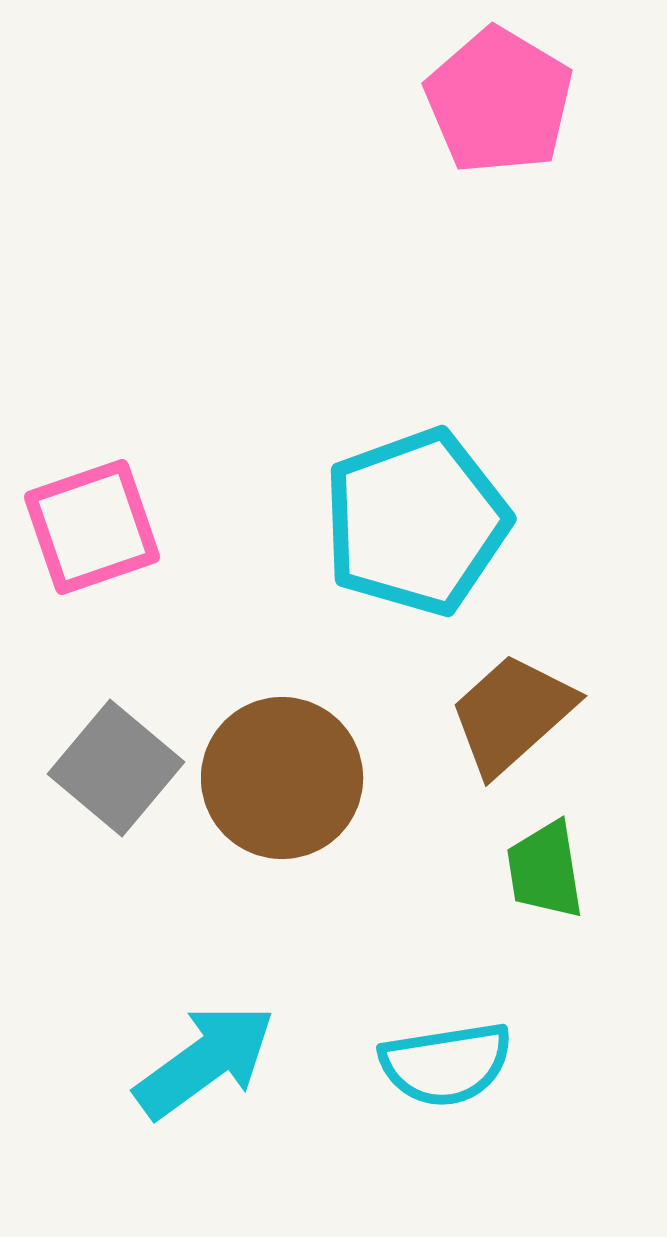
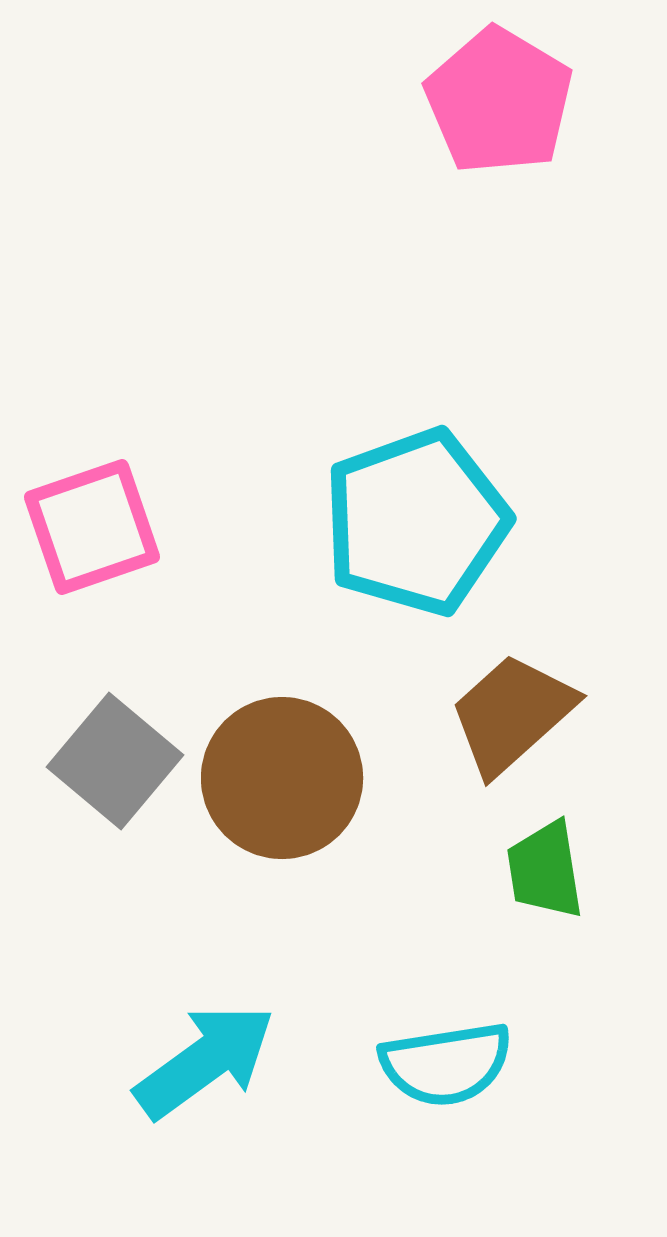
gray square: moved 1 px left, 7 px up
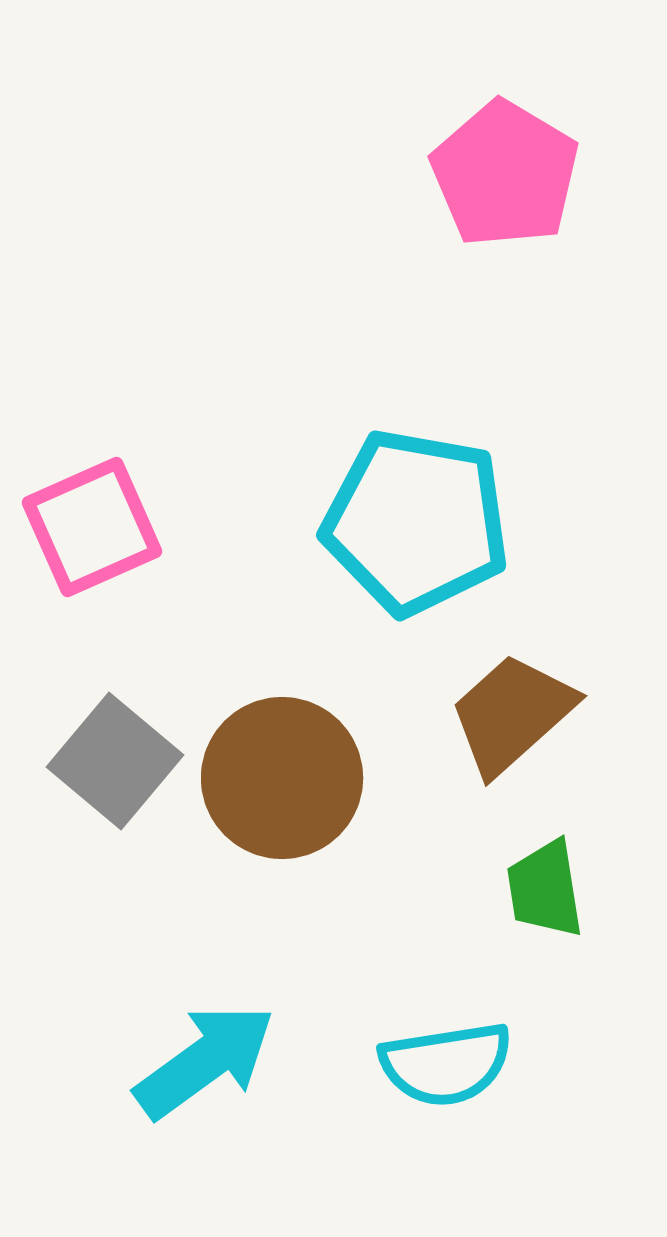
pink pentagon: moved 6 px right, 73 px down
cyan pentagon: rotated 30 degrees clockwise
pink square: rotated 5 degrees counterclockwise
green trapezoid: moved 19 px down
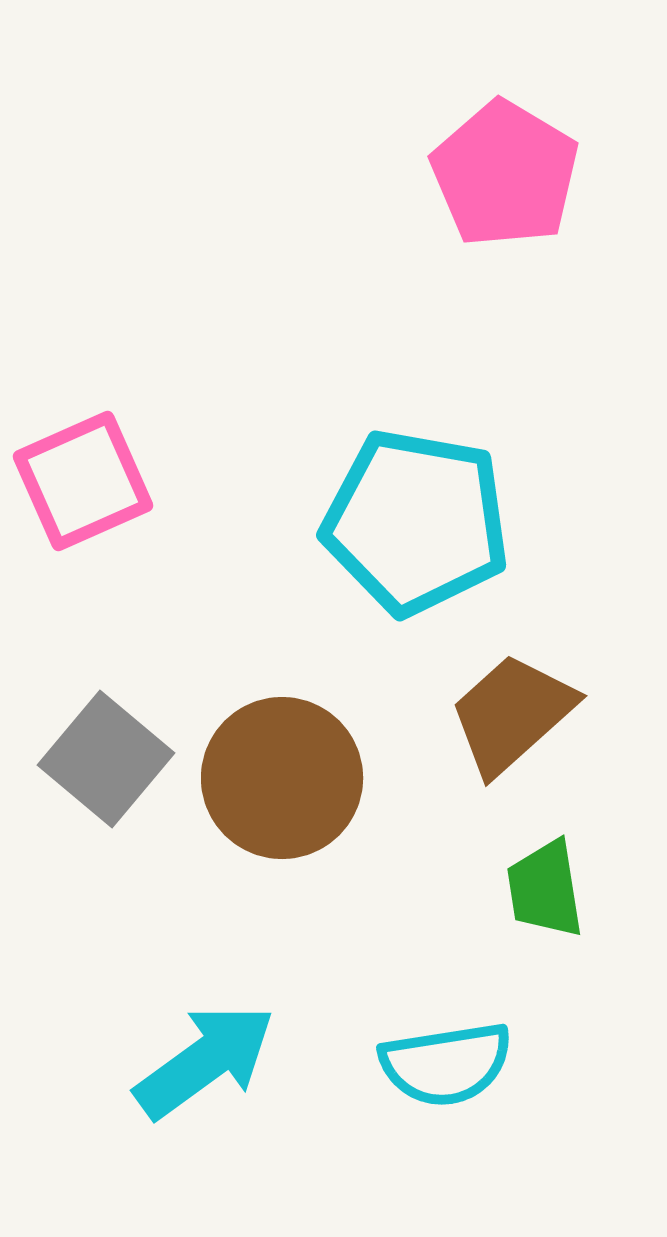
pink square: moved 9 px left, 46 px up
gray square: moved 9 px left, 2 px up
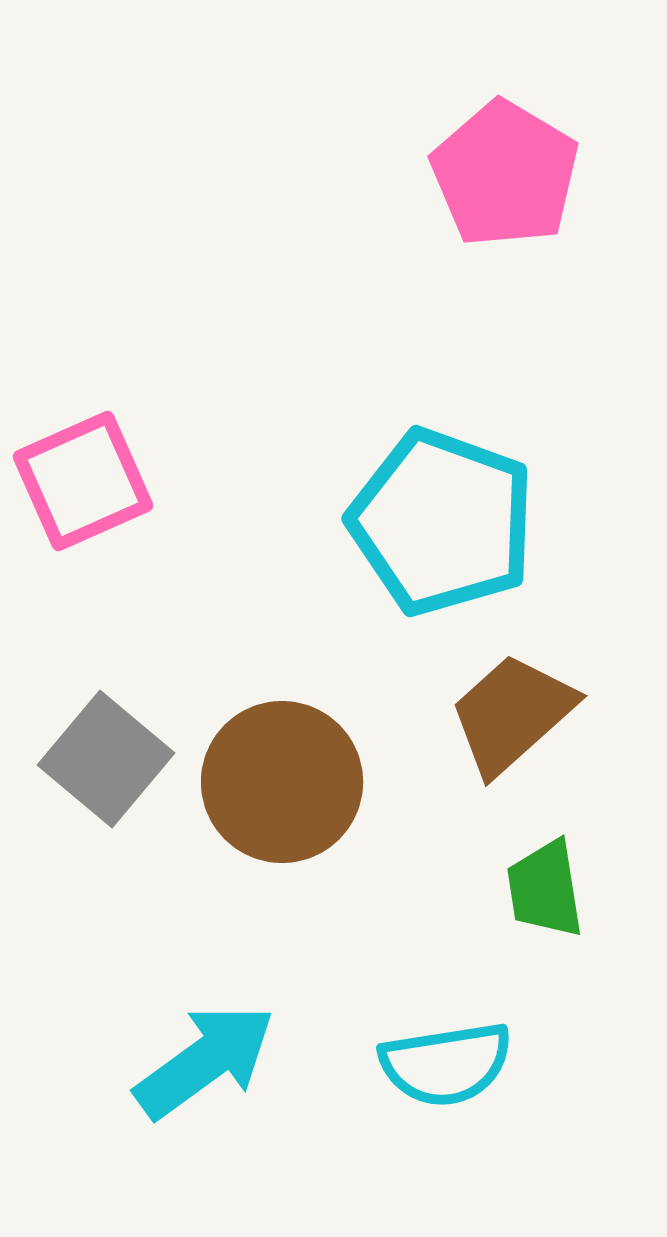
cyan pentagon: moved 26 px right; rotated 10 degrees clockwise
brown circle: moved 4 px down
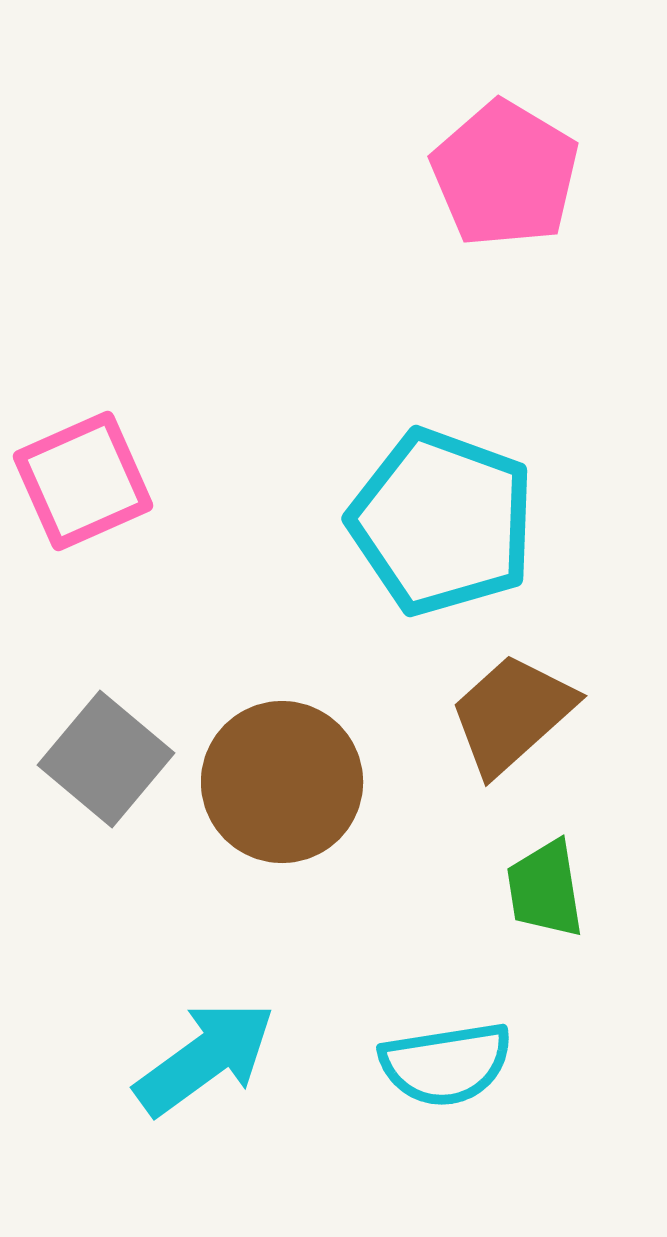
cyan arrow: moved 3 px up
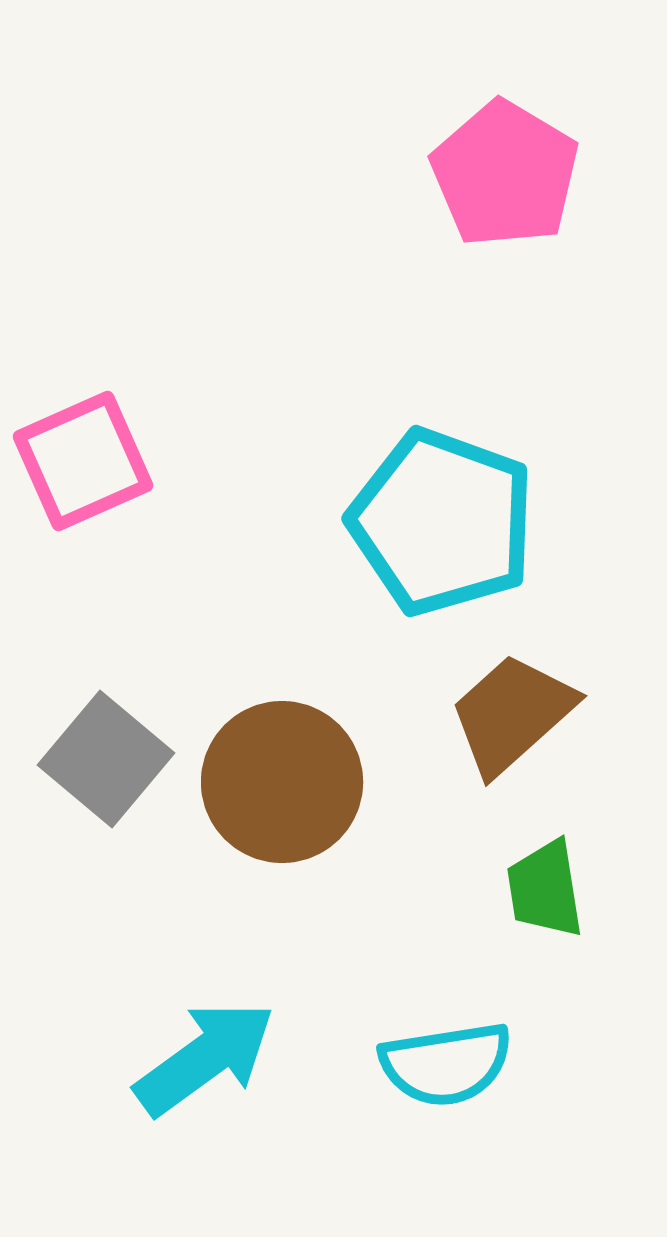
pink square: moved 20 px up
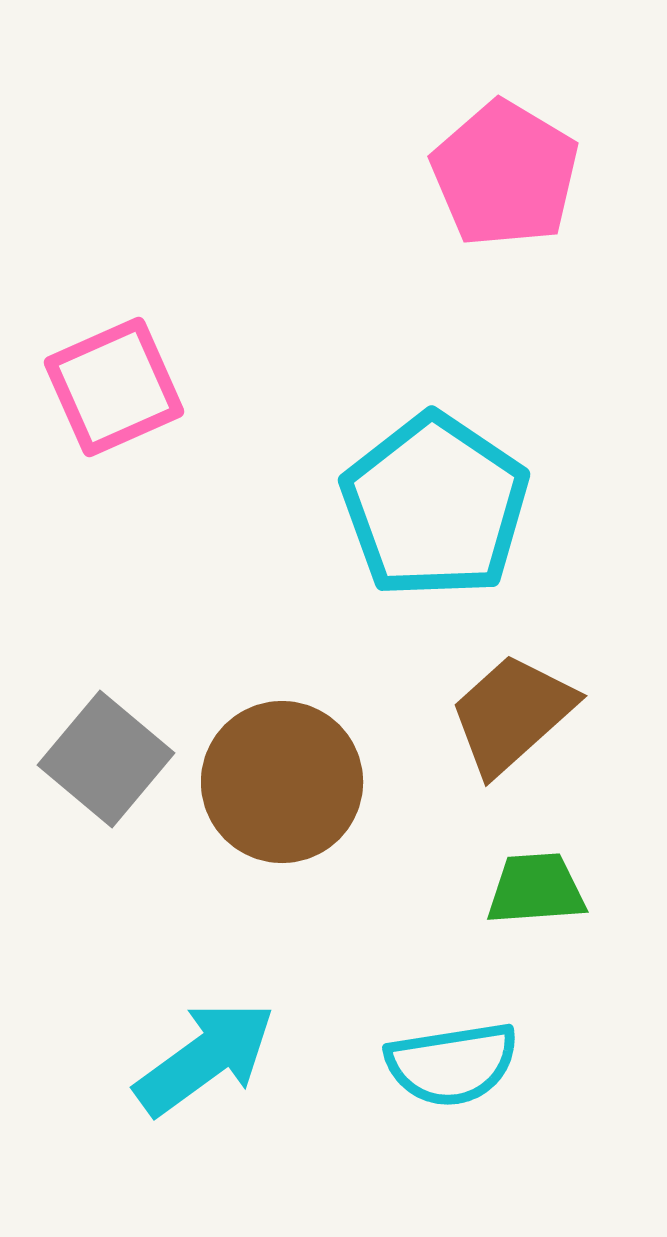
pink square: moved 31 px right, 74 px up
cyan pentagon: moved 7 px left, 16 px up; rotated 14 degrees clockwise
green trapezoid: moved 9 px left; rotated 95 degrees clockwise
cyan semicircle: moved 6 px right
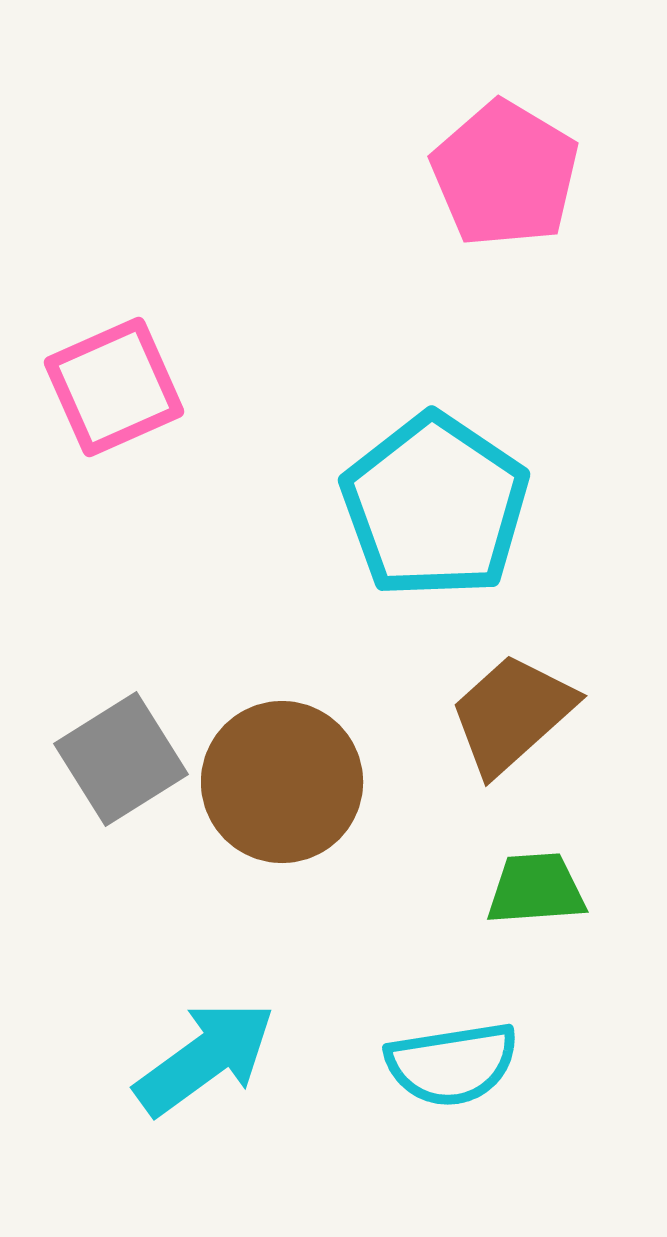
gray square: moved 15 px right; rotated 18 degrees clockwise
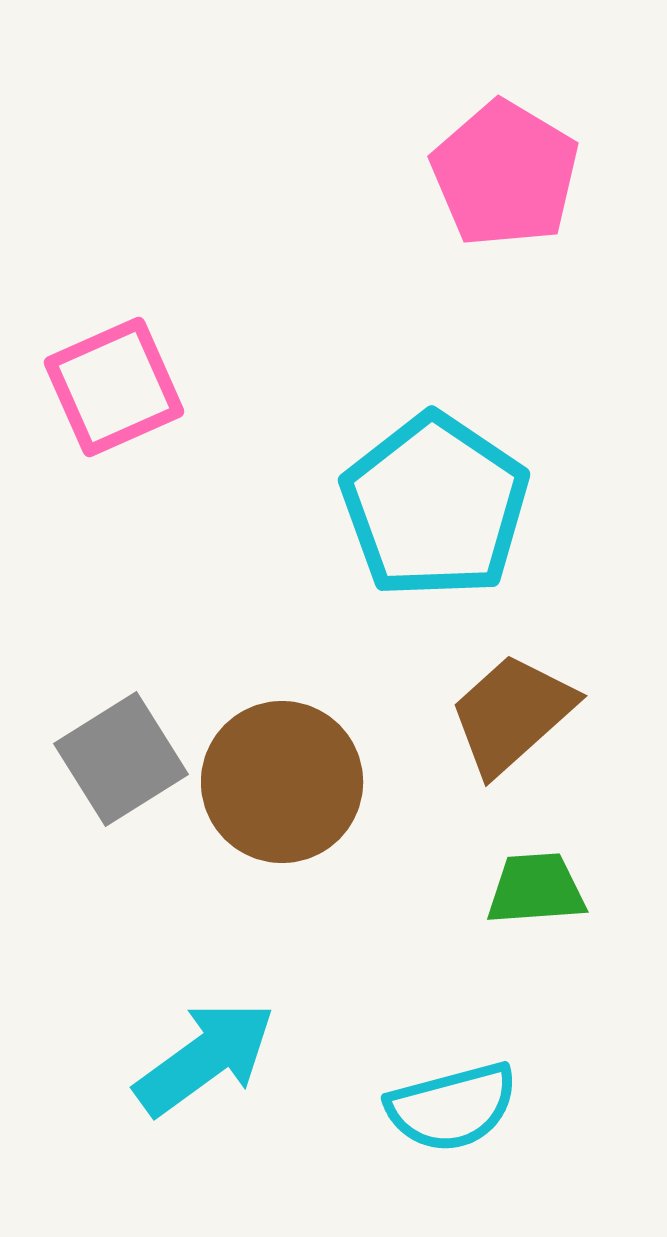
cyan semicircle: moved 43 px down; rotated 6 degrees counterclockwise
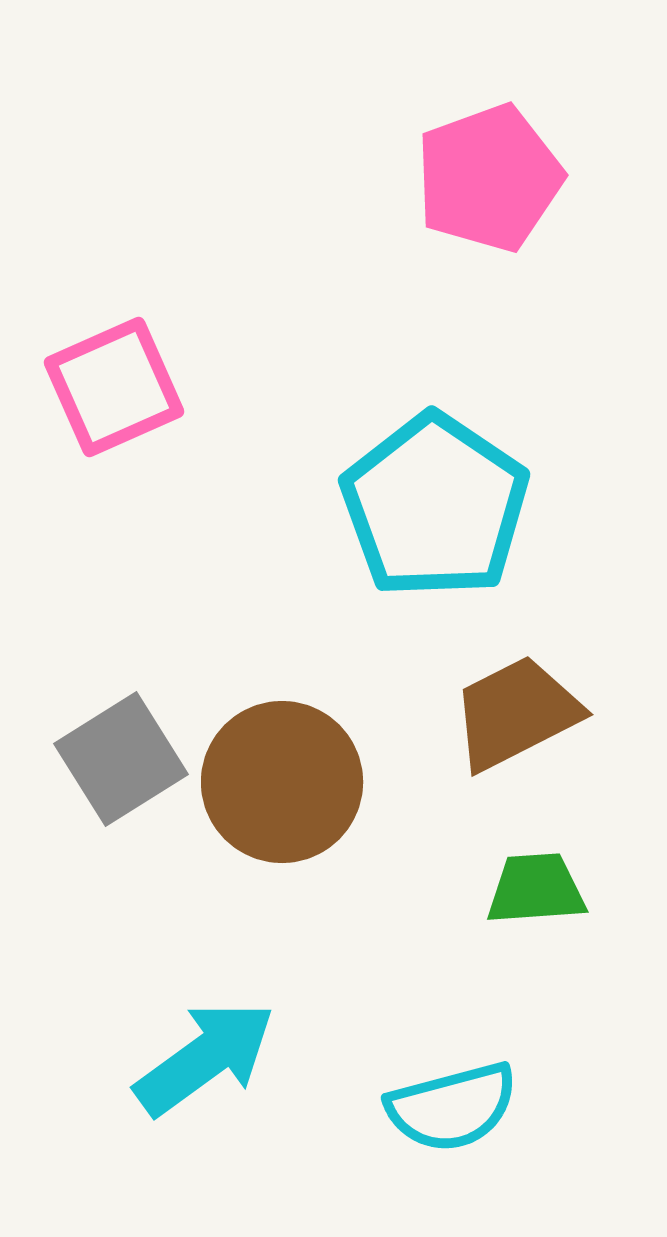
pink pentagon: moved 16 px left, 4 px down; rotated 21 degrees clockwise
brown trapezoid: moved 4 px right, 1 px up; rotated 15 degrees clockwise
